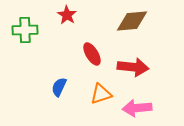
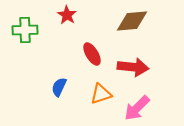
pink arrow: rotated 40 degrees counterclockwise
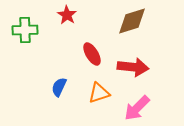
brown diamond: rotated 12 degrees counterclockwise
orange triangle: moved 2 px left, 1 px up
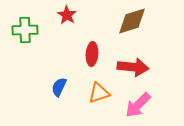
red ellipse: rotated 35 degrees clockwise
pink arrow: moved 1 px right, 3 px up
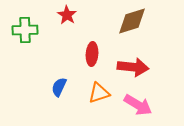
pink arrow: rotated 104 degrees counterclockwise
